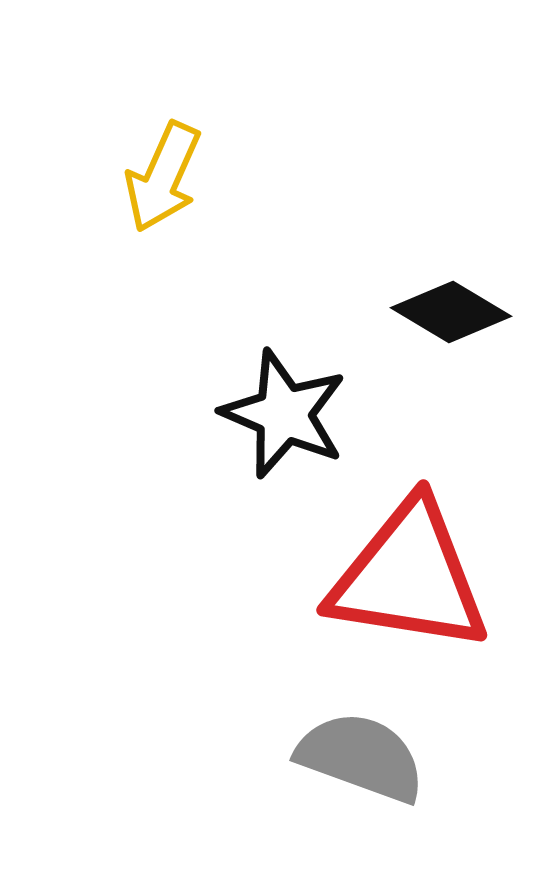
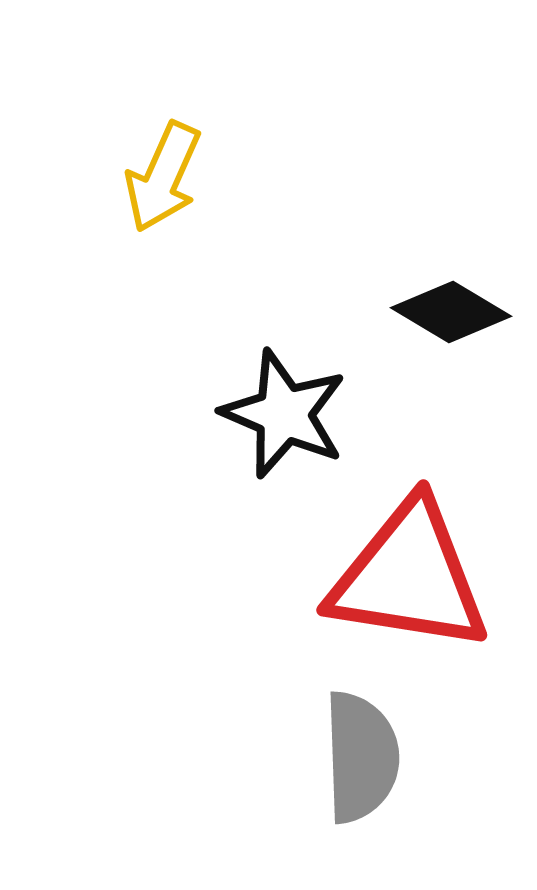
gray semicircle: rotated 68 degrees clockwise
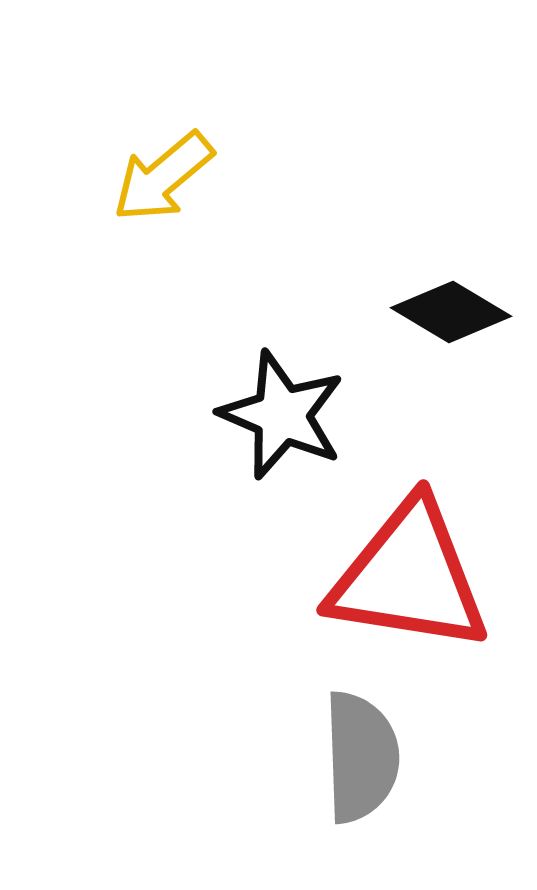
yellow arrow: rotated 26 degrees clockwise
black star: moved 2 px left, 1 px down
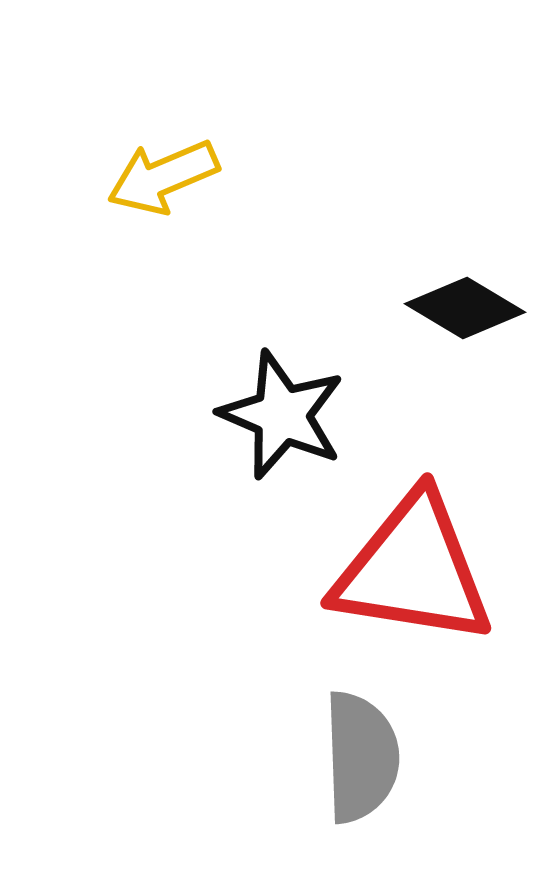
yellow arrow: rotated 17 degrees clockwise
black diamond: moved 14 px right, 4 px up
red triangle: moved 4 px right, 7 px up
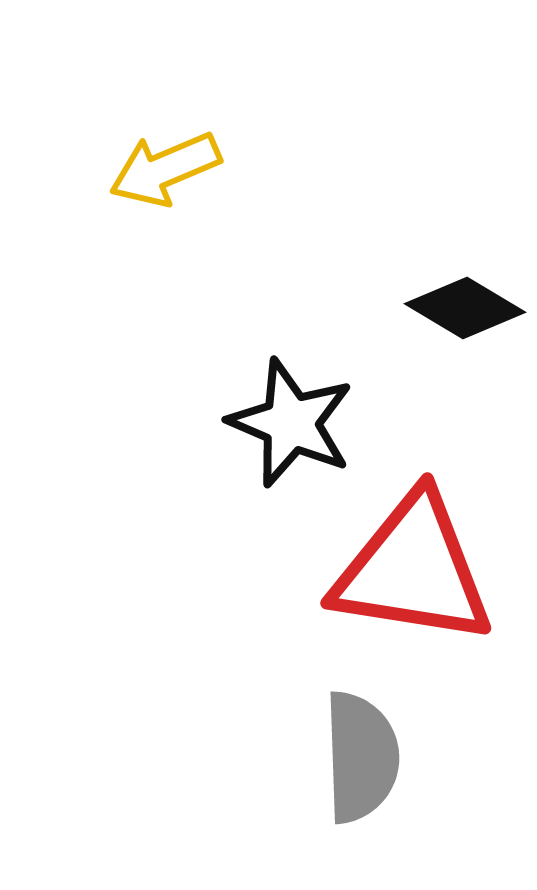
yellow arrow: moved 2 px right, 8 px up
black star: moved 9 px right, 8 px down
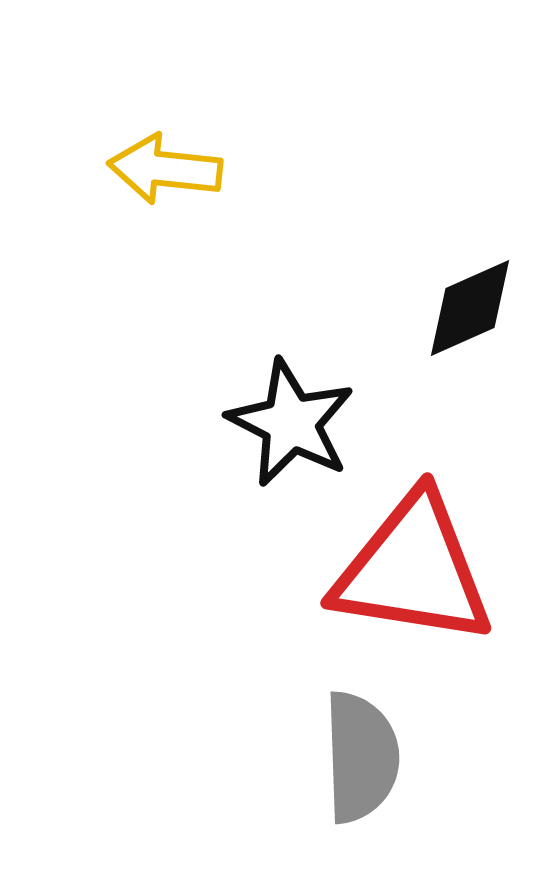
yellow arrow: rotated 29 degrees clockwise
black diamond: moved 5 px right; rotated 55 degrees counterclockwise
black star: rotated 4 degrees clockwise
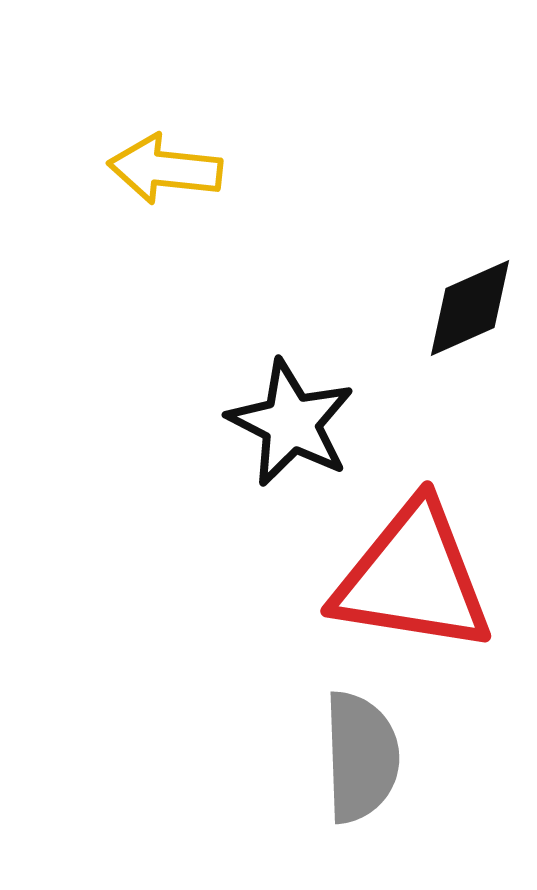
red triangle: moved 8 px down
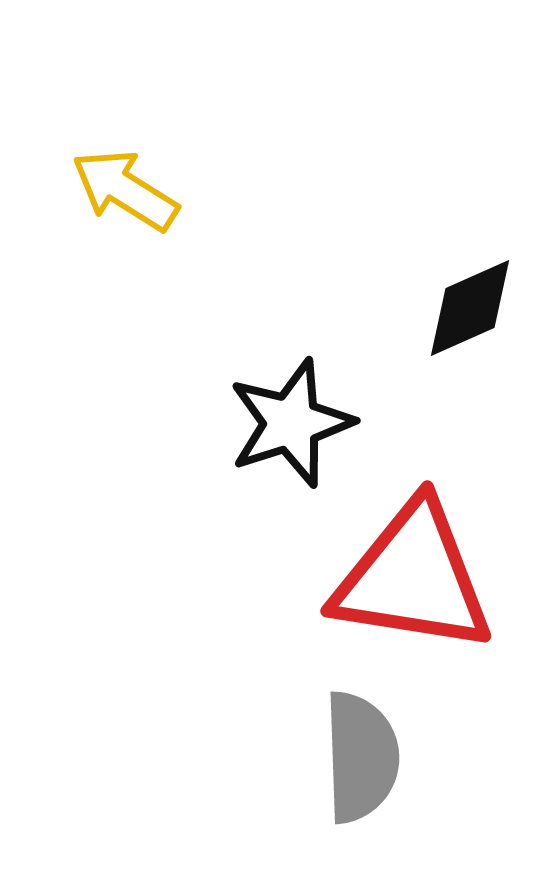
yellow arrow: moved 40 px left, 21 px down; rotated 26 degrees clockwise
black star: rotated 27 degrees clockwise
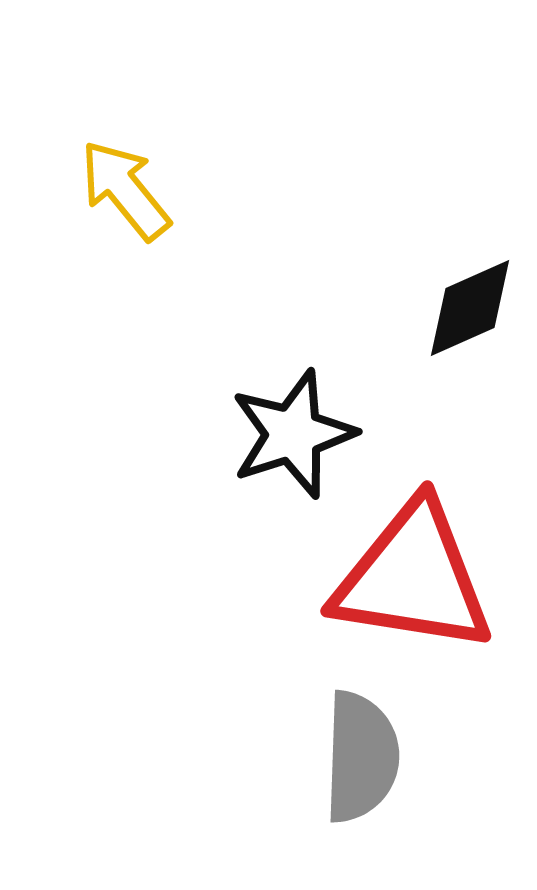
yellow arrow: rotated 19 degrees clockwise
black star: moved 2 px right, 11 px down
gray semicircle: rotated 4 degrees clockwise
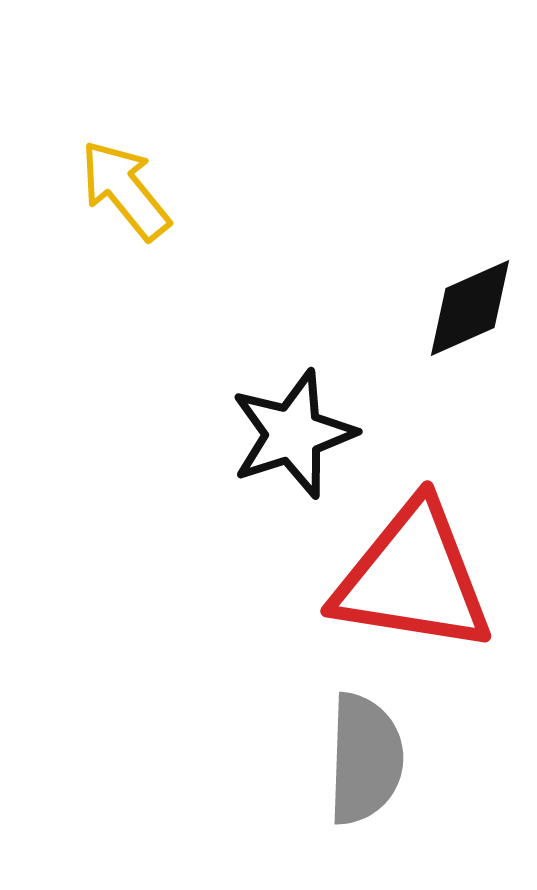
gray semicircle: moved 4 px right, 2 px down
